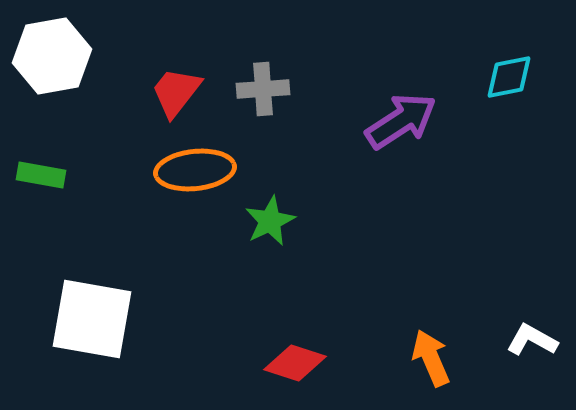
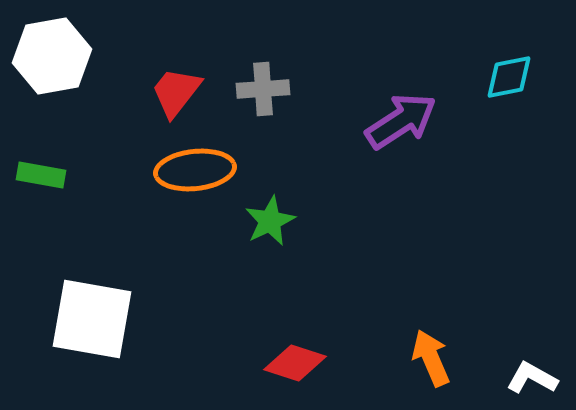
white L-shape: moved 38 px down
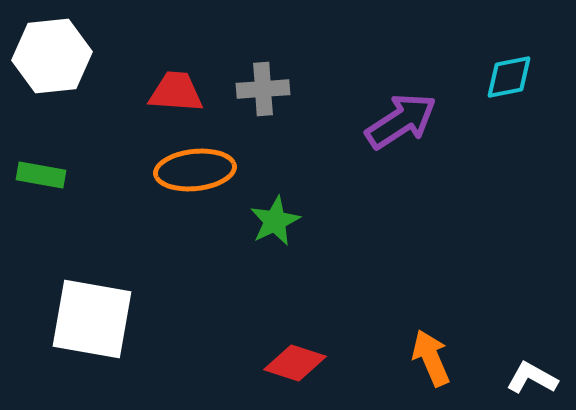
white hexagon: rotated 4 degrees clockwise
red trapezoid: rotated 56 degrees clockwise
green star: moved 5 px right
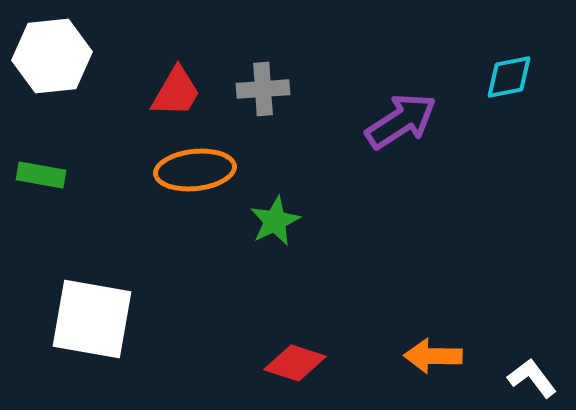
red trapezoid: rotated 116 degrees clockwise
orange arrow: moved 2 px right, 2 px up; rotated 66 degrees counterclockwise
white L-shape: rotated 24 degrees clockwise
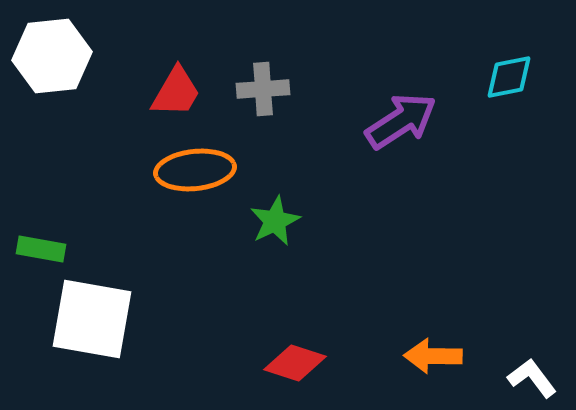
green rectangle: moved 74 px down
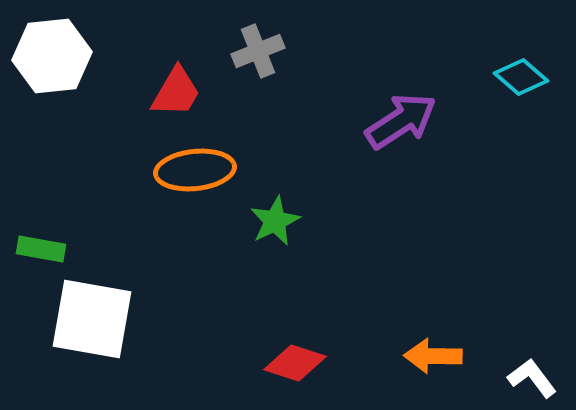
cyan diamond: moved 12 px right; rotated 52 degrees clockwise
gray cross: moved 5 px left, 38 px up; rotated 18 degrees counterclockwise
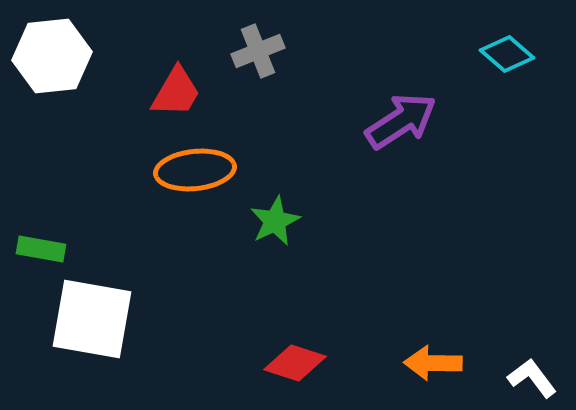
cyan diamond: moved 14 px left, 23 px up
orange arrow: moved 7 px down
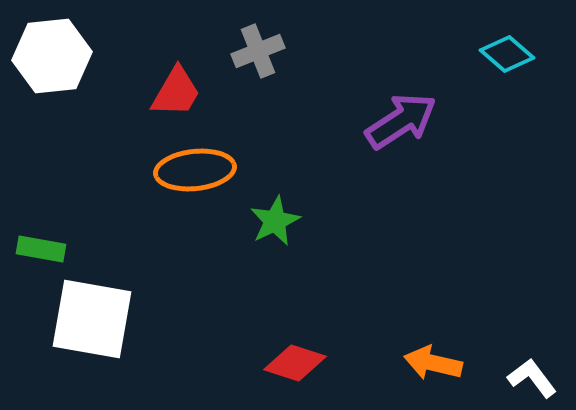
orange arrow: rotated 12 degrees clockwise
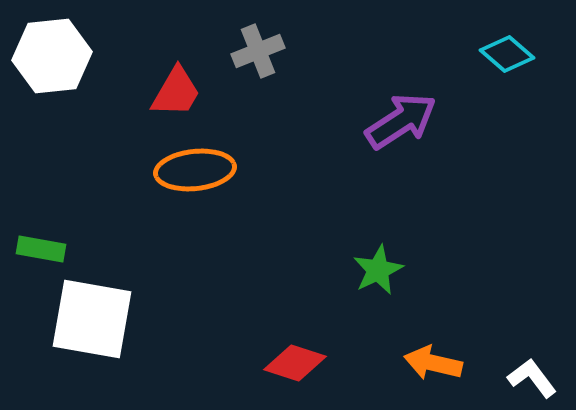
green star: moved 103 px right, 49 px down
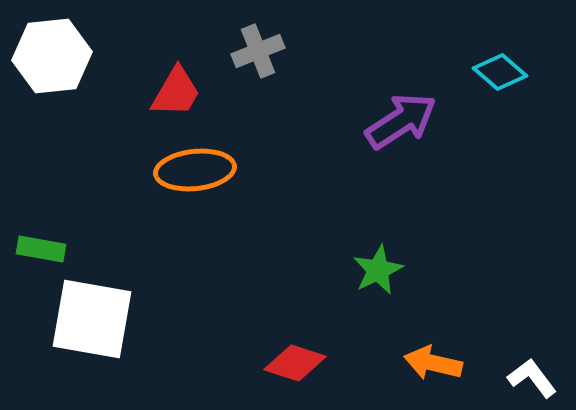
cyan diamond: moved 7 px left, 18 px down
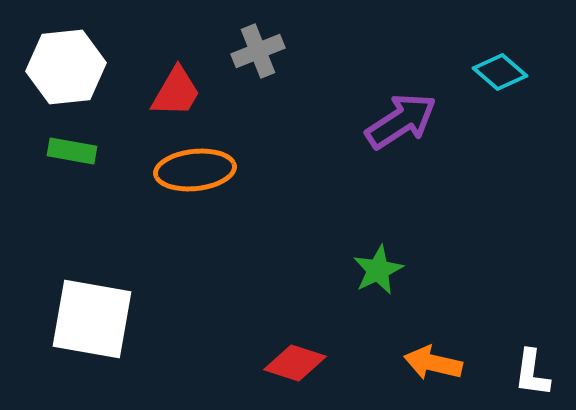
white hexagon: moved 14 px right, 11 px down
green rectangle: moved 31 px right, 98 px up
white L-shape: moved 5 px up; rotated 135 degrees counterclockwise
